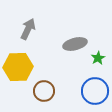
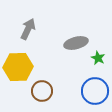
gray ellipse: moved 1 px right, 1 px up
green star: rotated 16 degrees counterclockwise
brown circle: moved 2 px left
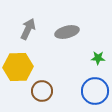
gray ellipse: moved 9 px left, 11 px up
green star: rotated 24 degrees counterclockwise
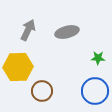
gray arrow: moved 1 px down
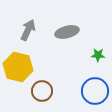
green star: moved 3 px up
yellow hexagon: rotated 16 degrees clockwise
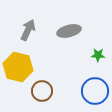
gray ellipse: moved 2 px right, 1 px up
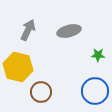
brown circle: moved 1 px left, 1 px down
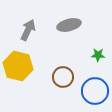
gray ellipse: moved 6 px up
yellow hexagon: moved 1 px up
brown circle: moved 22 px right, 15 px up
